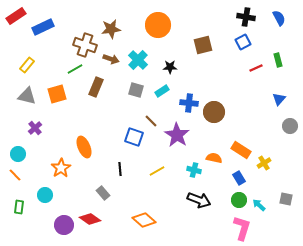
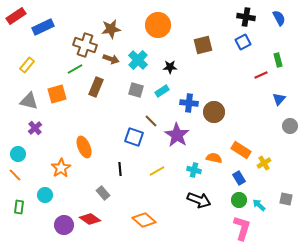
red line at (256, 68): moved 5 px right, 7 px down
gray triangle at (27, 96): moved 2 px right, 5 px down
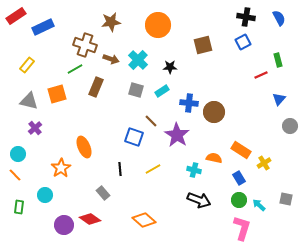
brown star at (111, 29): moved 7 px up
yellow line at (157, 171): moved 4 px left, 2 px up
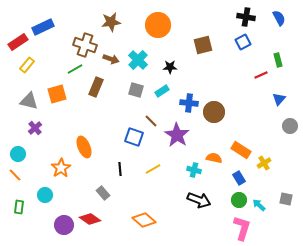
red rectangle at (16, 16): moved 2 px right, 26 px down
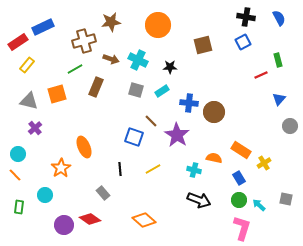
brown cross at (85, 45): moved 1 px left, 4 px up; rotated 35 degrees counterclockwise
cyan cross at (138, 60): rotated 18 degrees counterclockwise
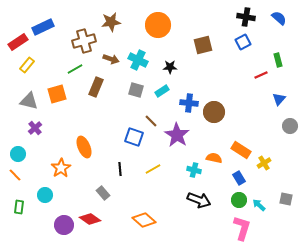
blue semicircle at (279, 18): rotated 21 degrees counterclockwise
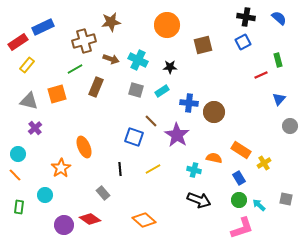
orange circle at (158, 25): moved 9 px right
pink L-shape at (242, 228): rotated 55 degrees clockwise
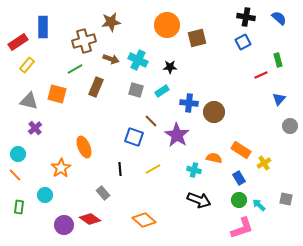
blue rectangle at (43, 27): rotated 65 degrees counterclockwise
brown square at (203, 45): moved 6 px left, 7 px up
orange square at (57, 94): rotated 30 degrees clockwise
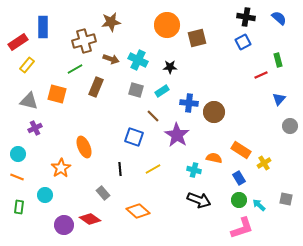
brown line at (151, 121): moved 2 px right, 5 px up
purple cross at (35, 128): rotated 16 degrees clockwise
orange line at (15, 175): moved 2 px right, 2 px down; rotated 24 degrees counterclockwise
orange diamond at (144, 220): moved 6 px left, 9 px up
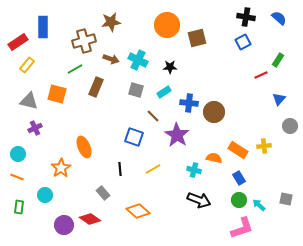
green rectangle at (278, 60): rotated 48 degrees clockwise
cyan rectangle at (162, 91): moved 2 px right, 1 px down
orange rectangle at (241, 150): moved 3 px left
yellow cross at (264, 163): moved 17 px up; rotated 24 degrees clockwise
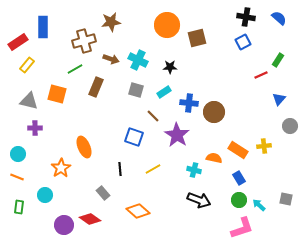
purple cross at (35, 128): rotated 24 degrees clockwise
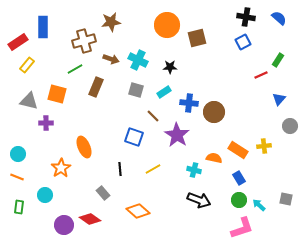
purple cross at (35, 128): moved 11 px right, 5 px up
